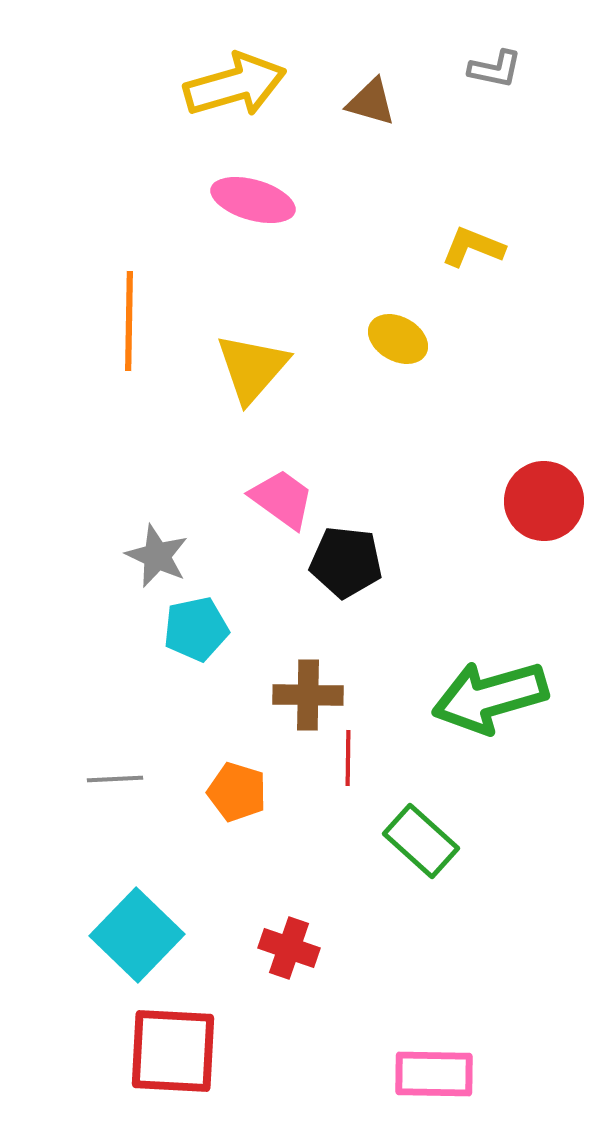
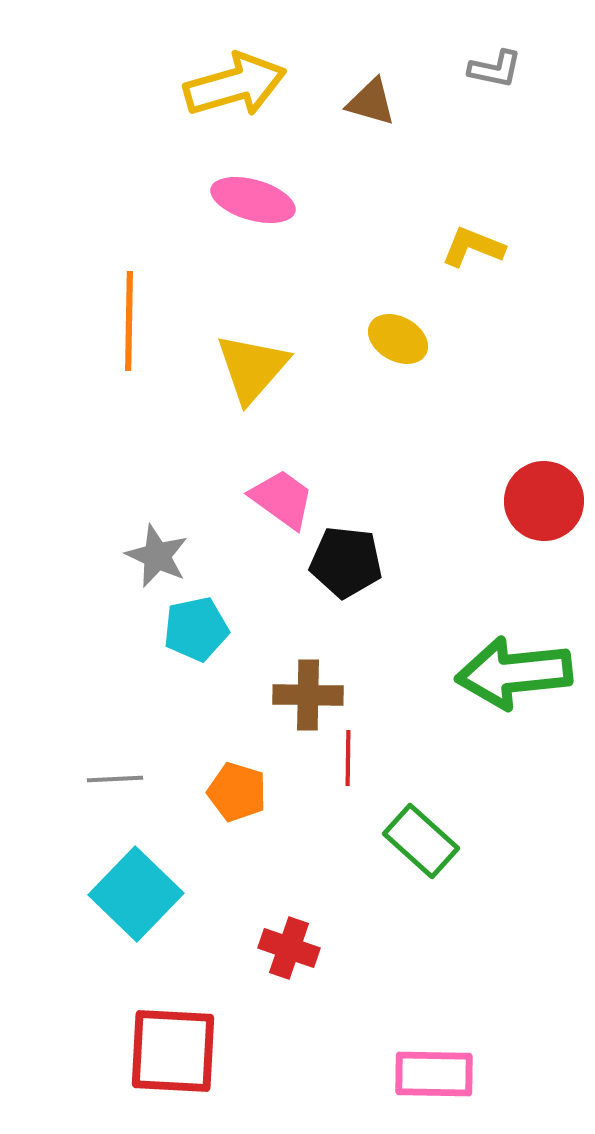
green arrow: moved 24 px right, 24 px up; rotated 10 degrees clockwise
cyan square: moved 1 px left, 41 px up
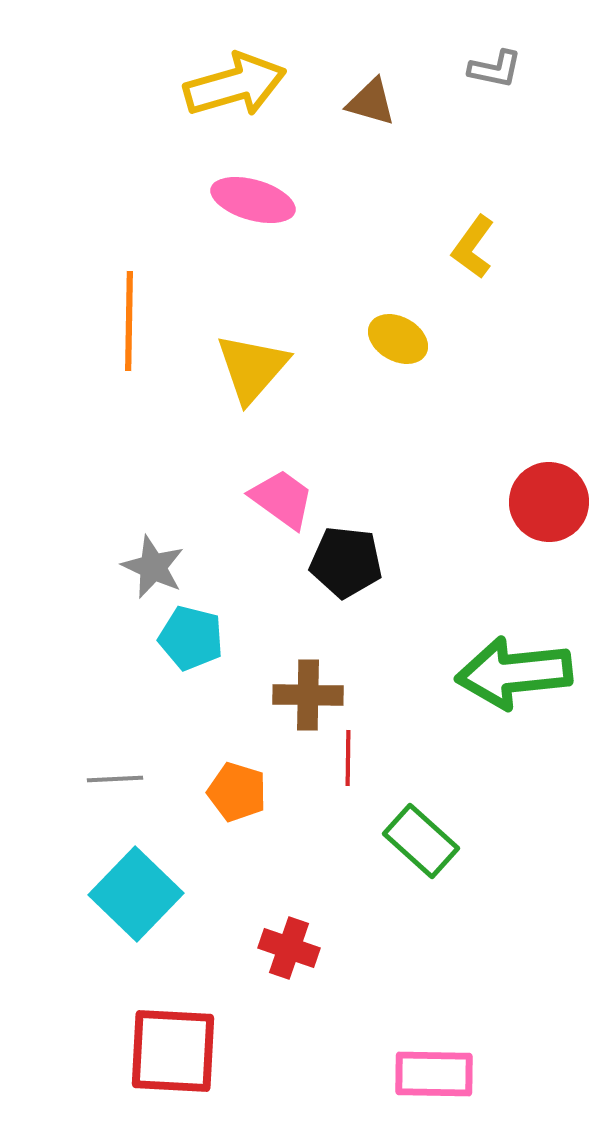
yellow L-shape: rotated 76 degrees counterclockwise
red circle: moved 5 px right, 1 px down
gray star: moved 4 px left, 11 px down
cyan pentagon: moved 5 px left, 9 px down; rotated 26 degrees clockwise
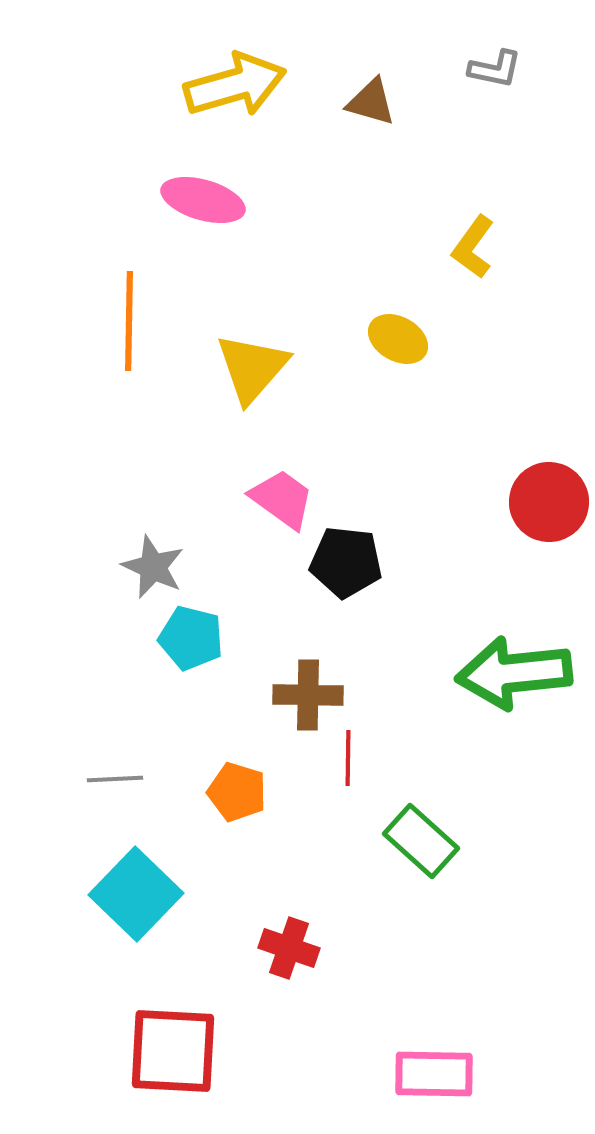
pink ellipse: moved 50 px left
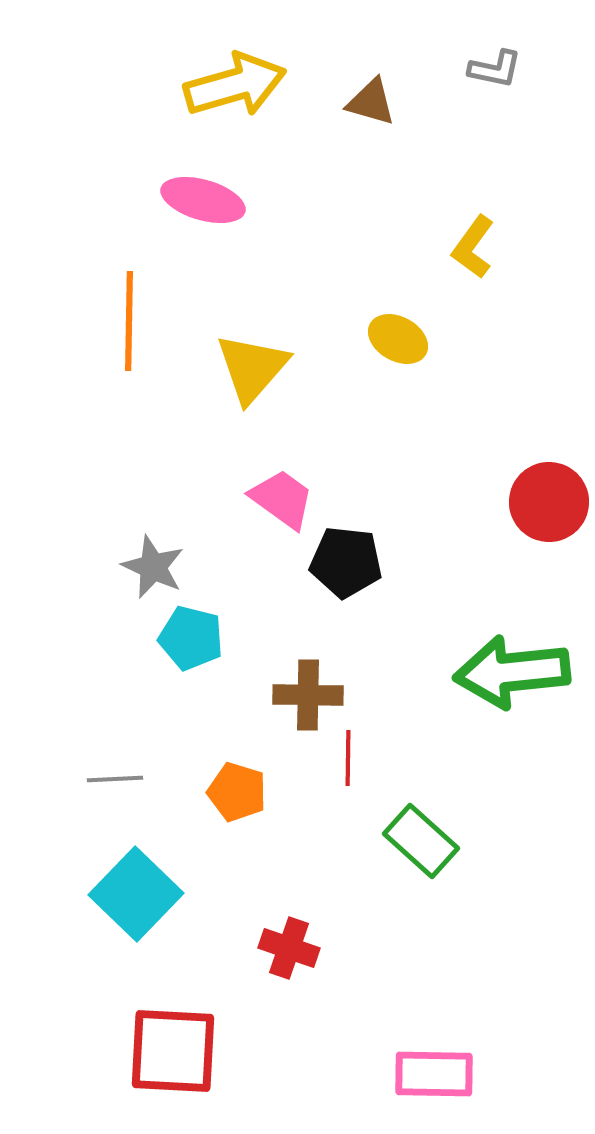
green arrow: moved 2 px left, 1 px up
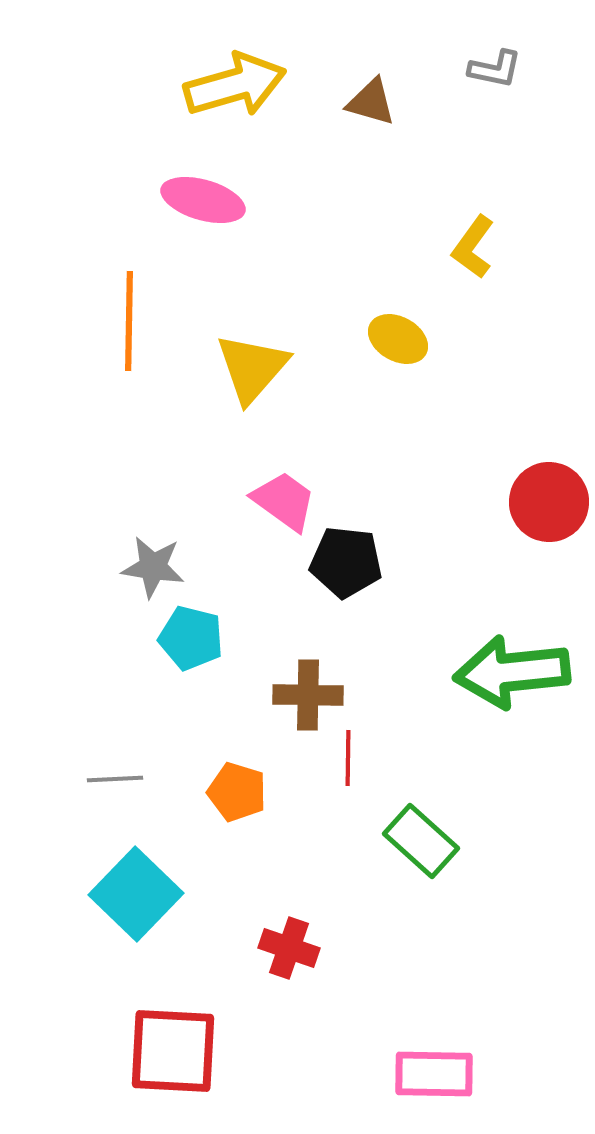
pink trapezoid: moved 2 px right, 2 px down
gray star: rotated 16 degrees counterclockwise
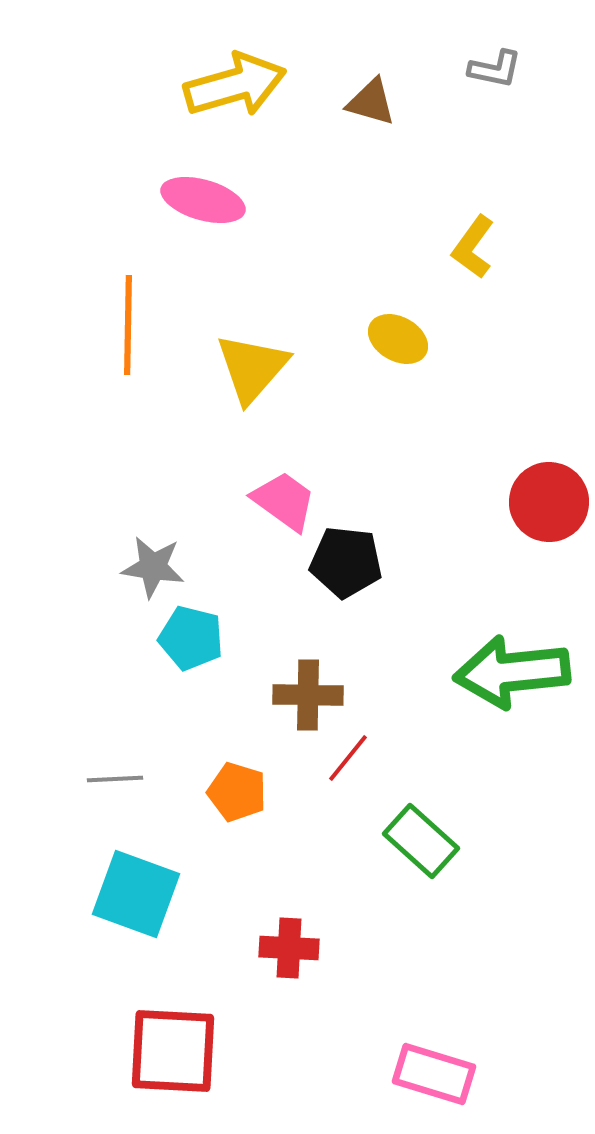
orange line: moved 1 px left, 4 px down
red line: rotated 38 degrees clockwise
cyan square: rotated 24 degrees counterclockwise
red cross: rotated 16 degrees counterclockwise
pink rectangle: rotated 16 degrees clockwise
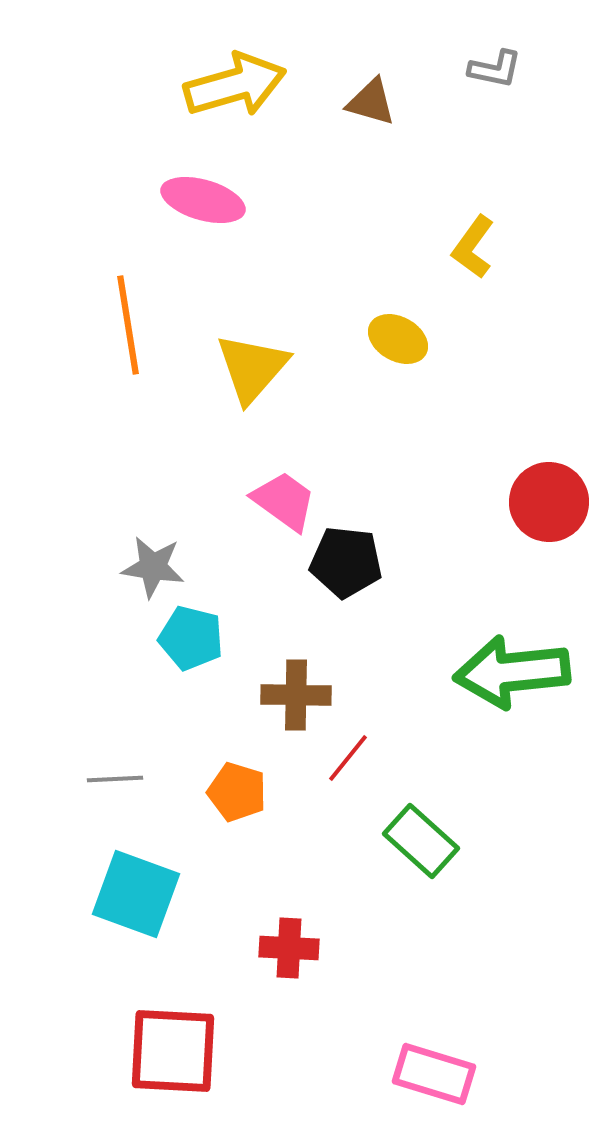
orange line: rotated 10 degrees counterclockwise
brown cross: moved 12 px left
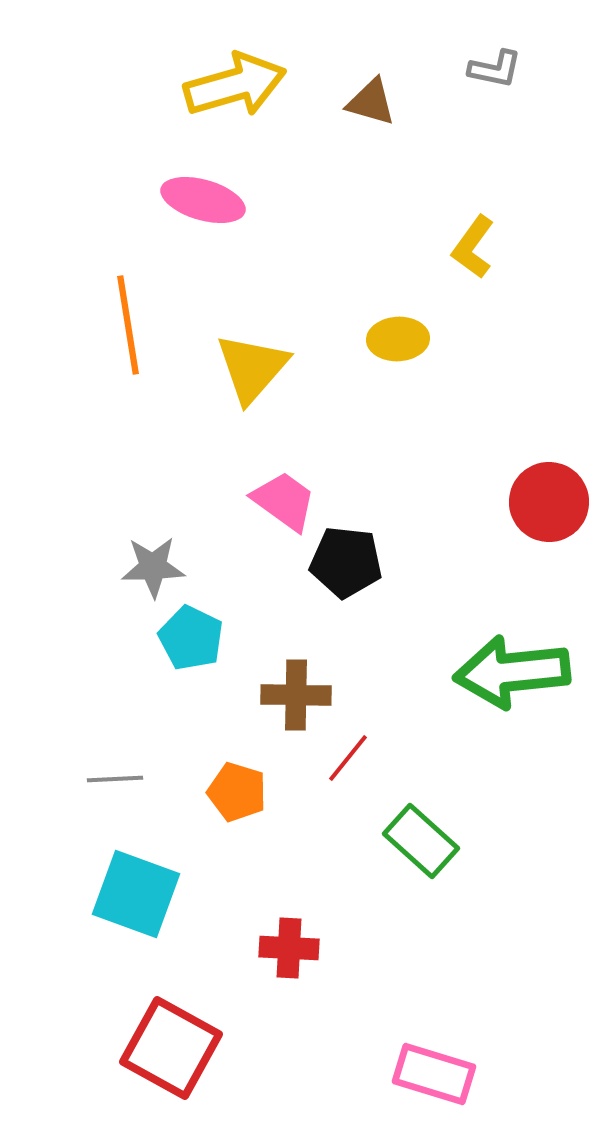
yellow ellipse: rotated 32 degrees counterclockwise
gray star: rotated 10 degrees counterclockwise
cyan pentagon: rotated 12 degrees clockwise
red square: moved 2 px left, 3 px up; rotated 26 degrees clockwise
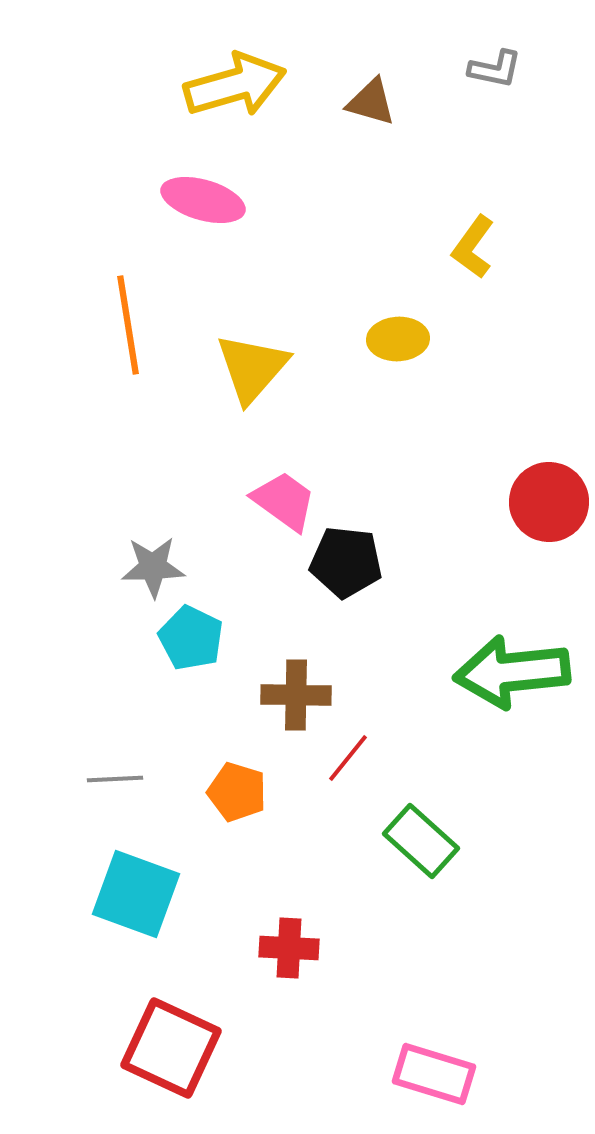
red square: rotated 4 degrees counterclockwise
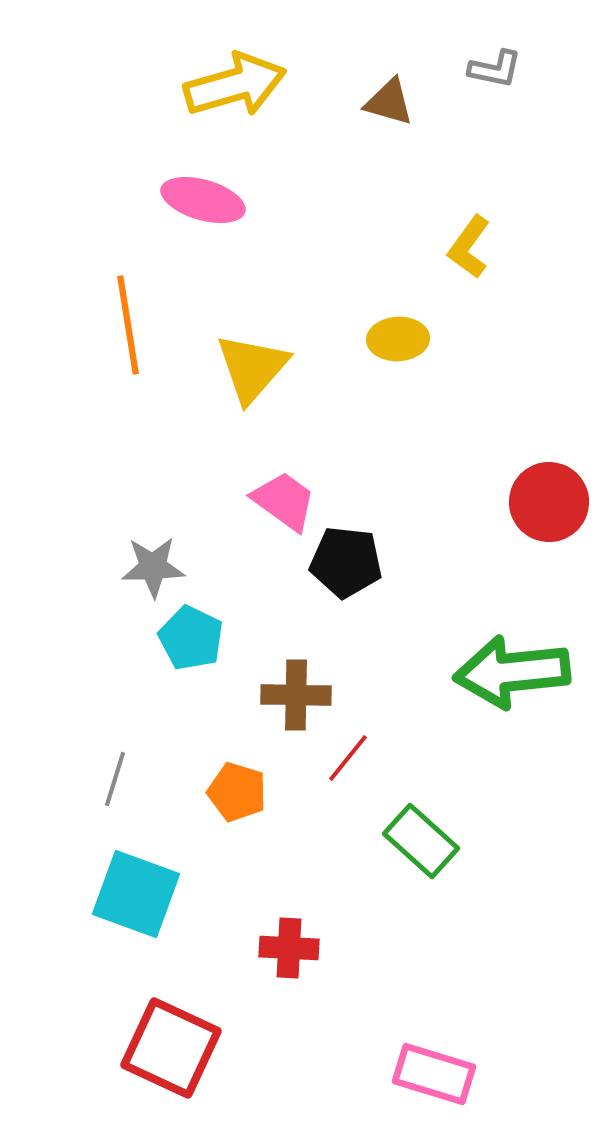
brown triangle: moved 18 px right
yellow L-shape: moved 4 px left
gray line: rotated 70 degrees counterclockwise
